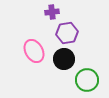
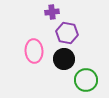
purple hexagon: rotated 20 degrees clockwise
pink ellipse: rotated 25 degrees clockwise
green circle: moved 1 px left
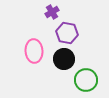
purple cross: rotated 24 degrees counterclockwise
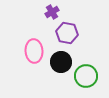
black circle: moved 3 px left, 3 px down
green circle: moved 4 px up
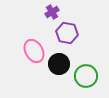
pink ellipse: rotated 25 degrees counterclockwise
black circle: moved 2 px left, 2 px down
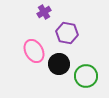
purple cross: moved 8 px left
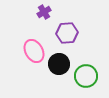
purple hexagon: rotated 15 degrees counterclockwise
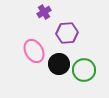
green circle: moved 2 px left, 6 px up
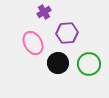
pink ellipse: moved 1 px left, 8 px up
black circle: moved 1 px left, 1 px up
green circle: moved 5 px right, 6 px up
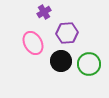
black circle: moved 3 px right, 2 px up
